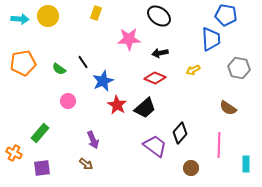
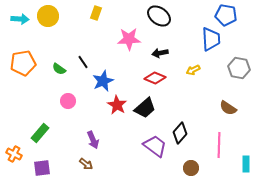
orange cross: moved 1 px down
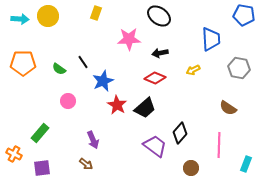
blue pentagon: moved 18 px right
orange pentagon: rotated 10 degrees clockwise
cyan rectangle: rotated 21 degrees clockwise
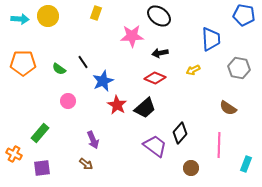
pink star: moved 3 px right, 3 px up
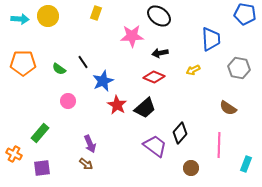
blue pentagon: moved 1 px right, 1 px up
red diamond: moved 1 px left, 1 px up
purple arrow: moved 3 px left, 4 px down
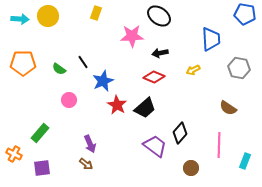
pink circle: moved 1 px right, 1 px up
cyan rectangle: moved 1 px left, 3 px up
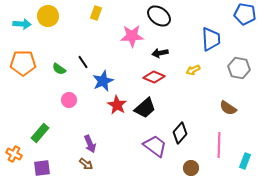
cyan arrow: moved 2 px right, 5 px down
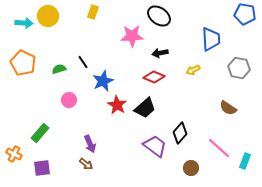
yellow rectangle: moved 3 px left, 1 px up
cyan arrow: moved 2 px right, 1 px up
orange pentagon: rotated 25 degrees clockwise
green semicircle: rotated 128 degrees clockwise
pink line: moved 3 px down; rotated 50 degrees counterclockwise
